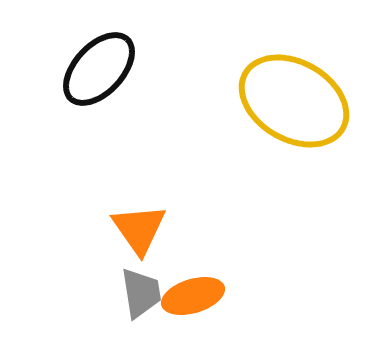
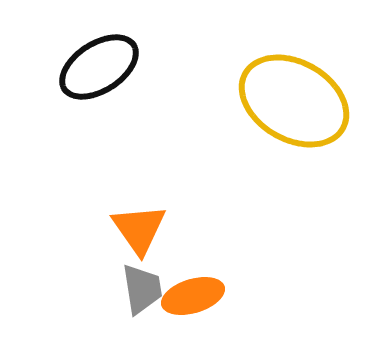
black ellipse: moved 2 px up; rotated 14 degrees clockwise
gray trapezoid: moved 1 px right, 4 px up
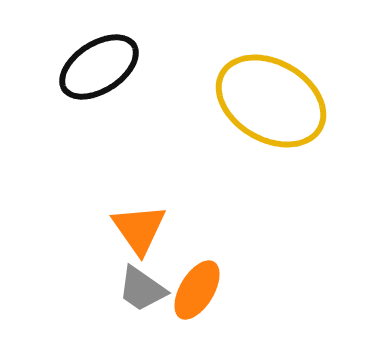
yellow ellipse: moved 23 px left
gray trapezoid: rotated 134 degrees clockwise
orange ellipse: moved 4 px right, 6 px up; rotated 42 degrees counterclockwise
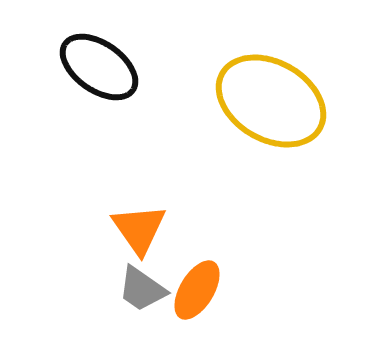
black ellipse: rotated 68 degrees clockwise
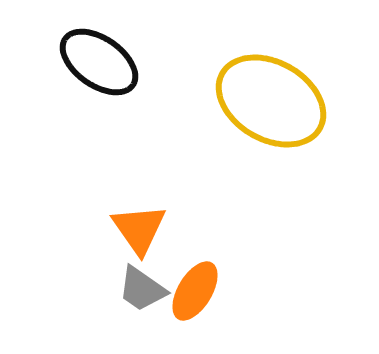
black ellipse: moved 5 px up
orange ellipse: moved 2 px left, 1 px down
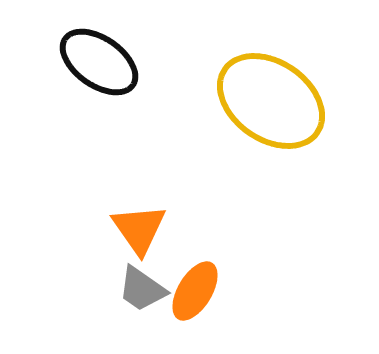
yellow ellipse: rotated 5 degrees clockwise
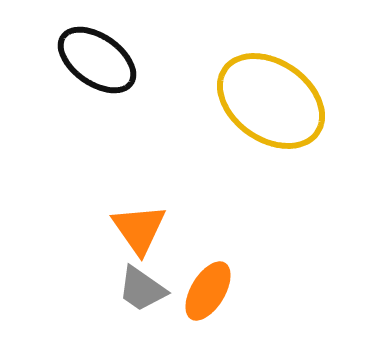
black ellipse: moved 2 px left, 2 px up
orange ellipse: moved 13 px right
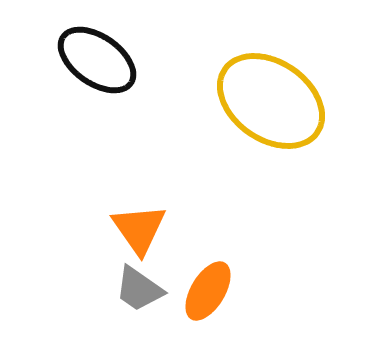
gray trapezoid: moved 3 px left
